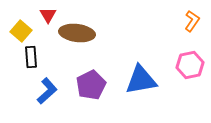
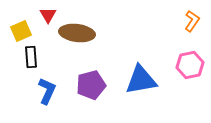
yellow square: rotated 25 degrees clockwise
purple pentagon: rotated 12 degrees clockwise
blue L-shape: rotated 24 degrees counterclockwise
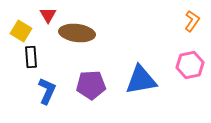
yellow square: rotated 35 degrees counterclockwise
purple pentagon: rotated 12 degrees clockwise
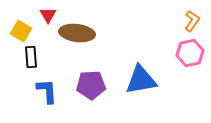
pink hexagon: moved 12 px up
blue L-shape: rotated 28 degrees counterclockwise
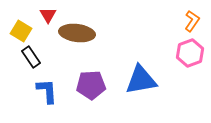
pink hexagon: rotated 8 degrees counterclockwise
black rectangle: rotated 30 degrees counterclockwise
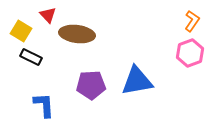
red triangle: rotated 12 degrees counterclockwise
brown ellipse: moved 1 px down
black rectangle: rotated 30 degrees counterclockwise
blue triangle: moved 4 px left, 1 px down
blue L-shape: moved 3 px left, 14 px down
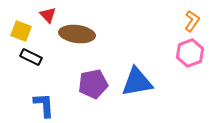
yellow square: rotated 10 degrees counterclockwise
blue triangle: moved 1 px down
purple pentagon: moved 2 px right, 1 px up; rotated 8 degrees counterclockwise
